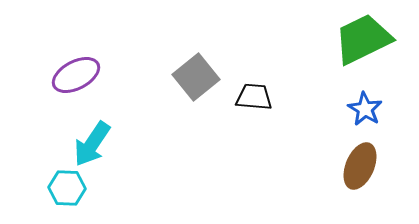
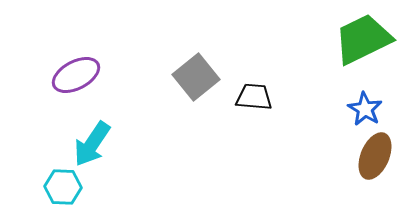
brown ellipse: moved 15 px right, 10 px up
cyan hexagon: moved 4 px left, 1 px up
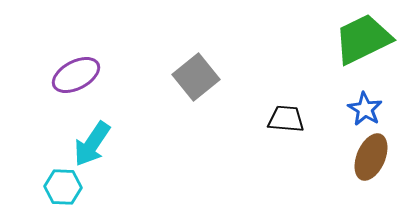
black trapezoid: moved 32 px right, 22 px down
brown ellipse: moved 4 px left, 1 px down
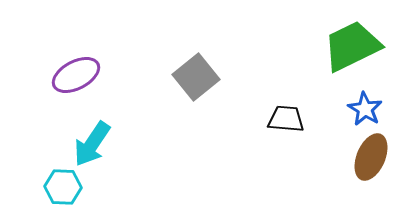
green trapezoid: moved 11 px left, 7 px down
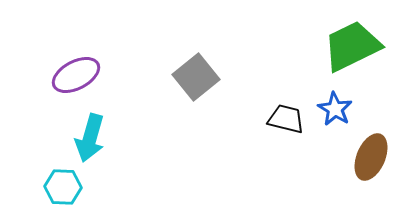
blue star: moved 30 px left
black trapezoid: rotated 9 degrees clockwise
cyan arrow: moved 2 px left, 6 px up; rotated 18 degrees counterclockwise
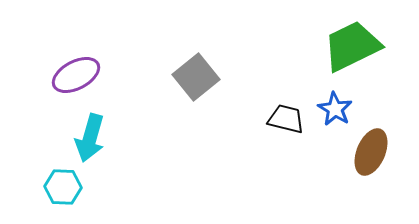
brown ellipse: moved 5 px up
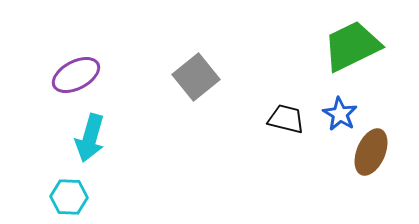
blue star: moved 5 px right, 5 px down
cyan hexagon: moved 6 px right, 10 px down
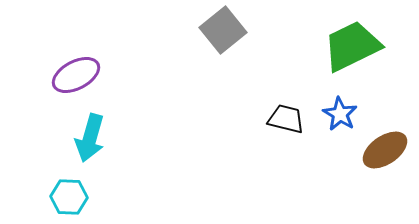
gray square: moved 27 px right, 47 px up
brown ellipse: moved 14 px right, 2 px up; rotated 33 degrees clockwise
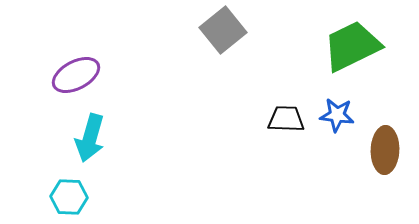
blue star: moved 3 px left, 1 px down; rotated 24 degrees counterclockwise
black trapezoid: rotated 12 degrees counterclockwise
brown ellipse: rotated 54 degrees counterclockwise
